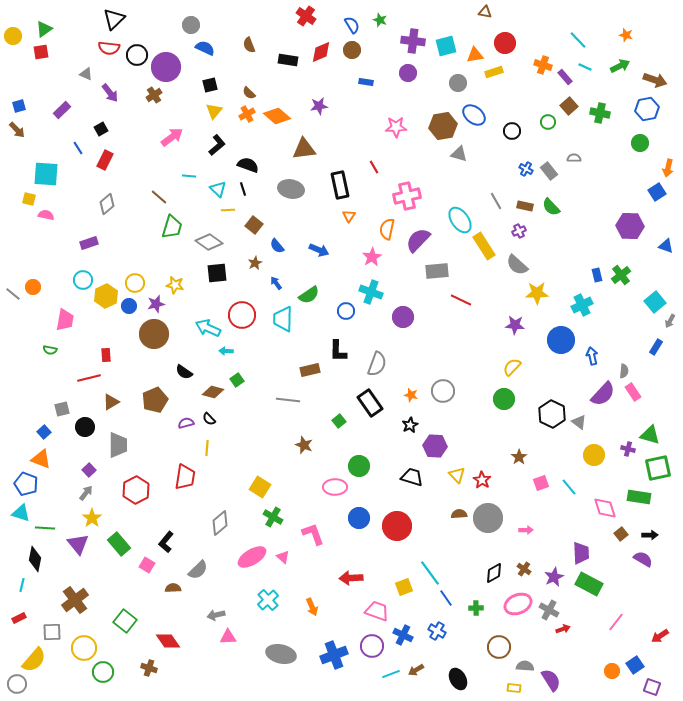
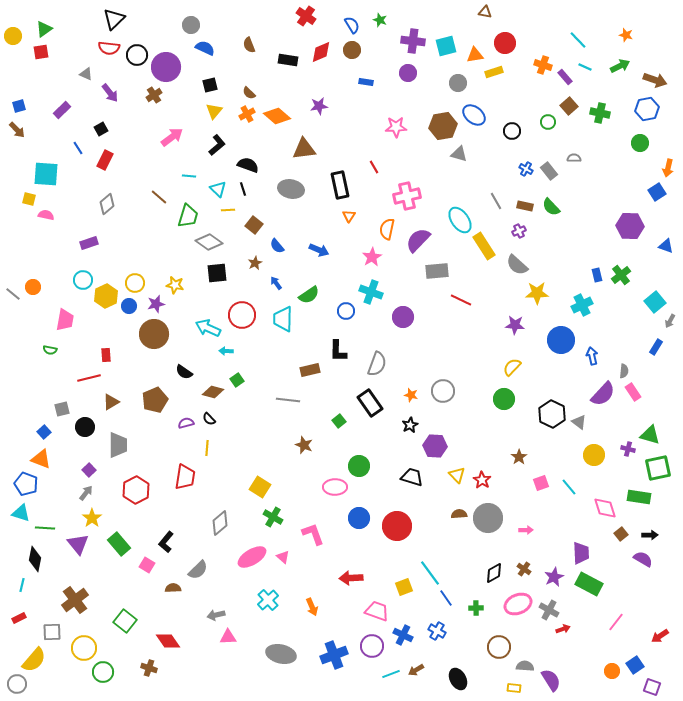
green trapezoid at (172, 227): moved 16 px right, 11 px up
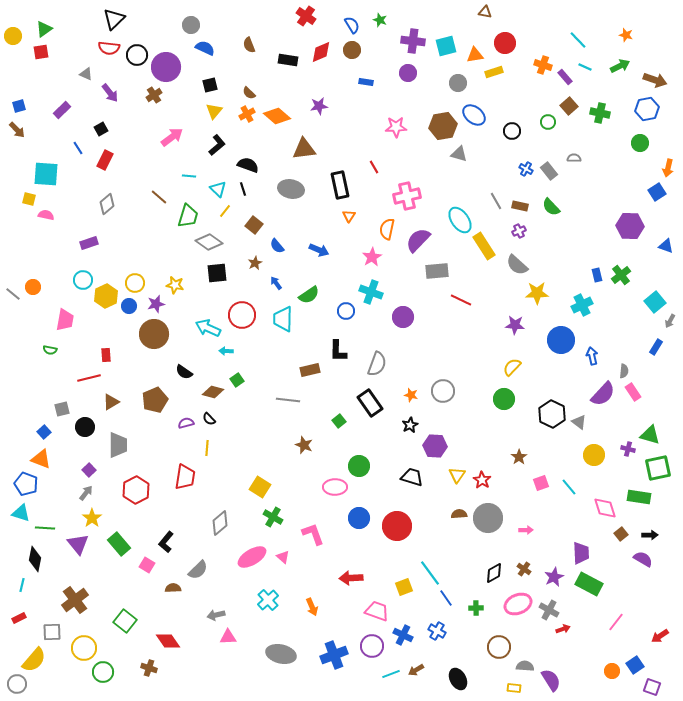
brown rectangle at (525, 206): moved 5 px left
yellow line at (228, 210): moved 3 px left, 1 px down; rotated 48 degrees counterclockwise
yellow triangle at (457, 475): rotated 18 degrees clockwise
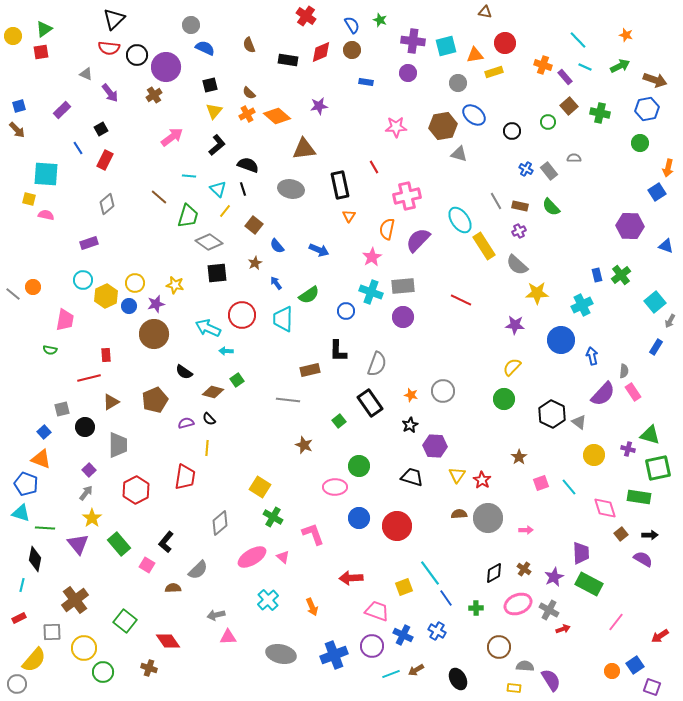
gray rectangle at (437, 271): moved 34 px left, 15 px down
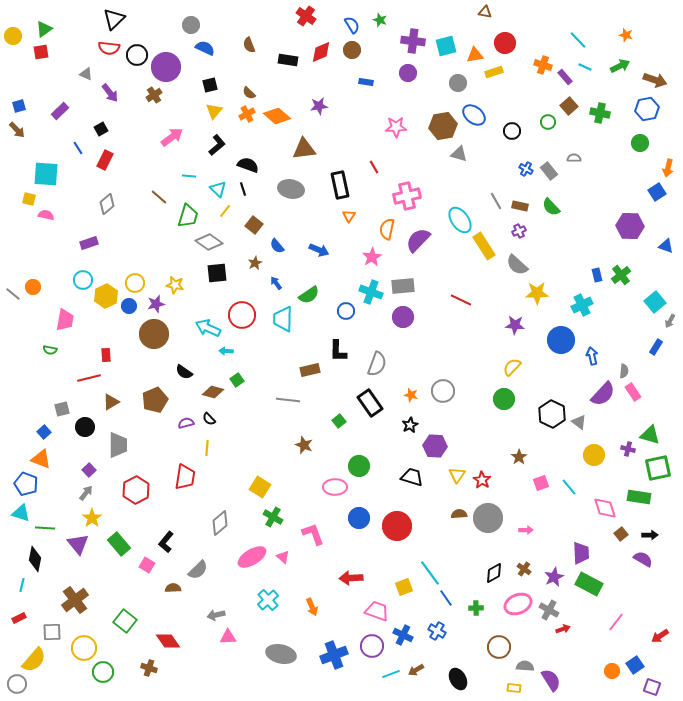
purple rectangle at (62, 110): moved 2 px left, 1 px down
